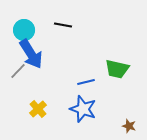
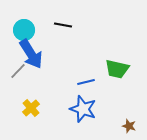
yellow cross: moved 7 px left, 1 px up
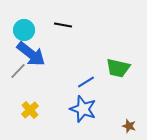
blue arrow: rotated 20 degrees counterclockwise
green trapezoid: moved 1 px right, 1 px up
blue line: rotated 18 degrees counterclockwise
yellow cross: moved 1 px left, 2 px down
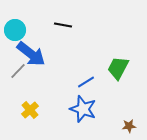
cyan circle: moved 9 px left
green trapezoid: rotated 105 degrees clockwise
brown star: rotated 24 degrees counterclockwise
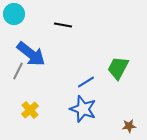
cyan circle: moved 1 px left, 16 px up
gray line: rotated 18 degrees counterclockwise
